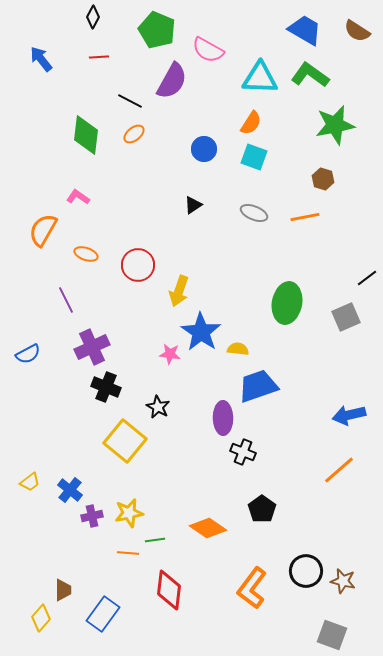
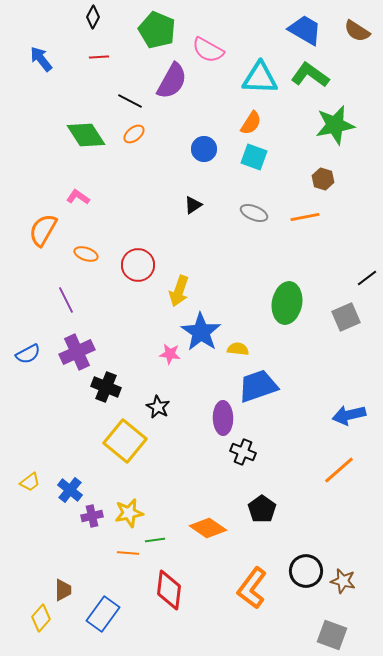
green diamond at (86, 135): rotated 39 degrees counterclockwise
purple cross at (92, 347): moved 15 px left, 5 px down
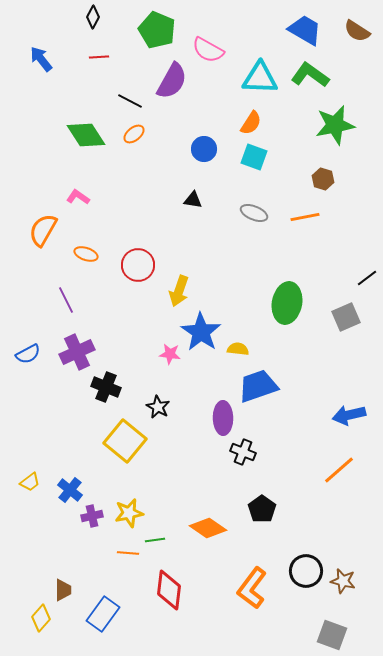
black triangle at (193, 205): moved 5 px up; rotated 42 degrees clockwise
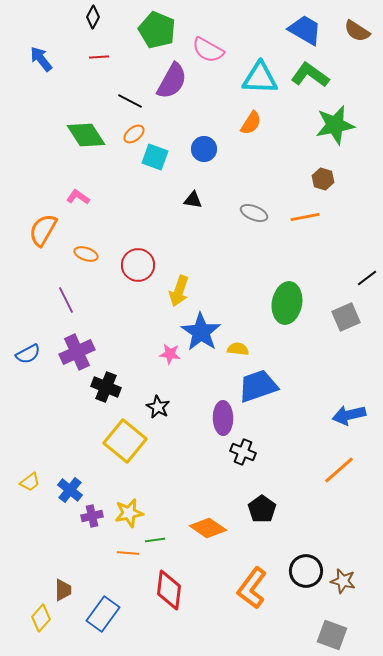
cyan square at (254, 157): moved 99 px left
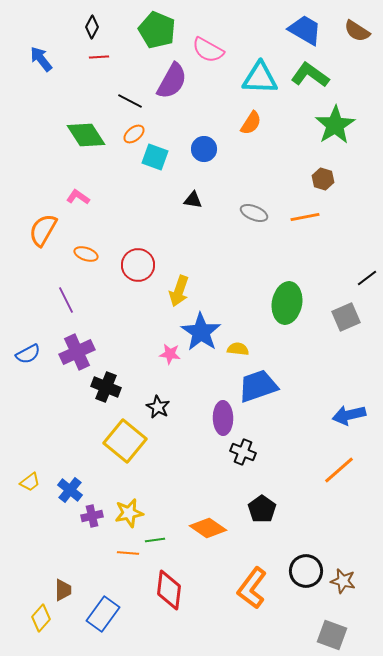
black diamond at (93, 17): moved 1 px left, 10 px down
green star at (335, 125): rotated 21 degrees counterclockwise
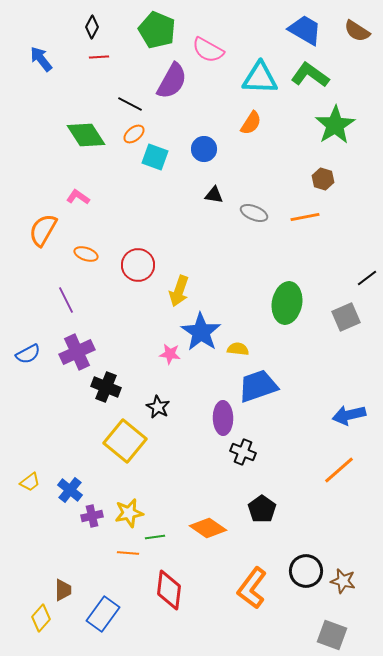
black line at (130, 101): moved 3 px down
black triangle at (193, 200): moved 21 px right, 5 px up
green line at (155, 540): moved 3 px up
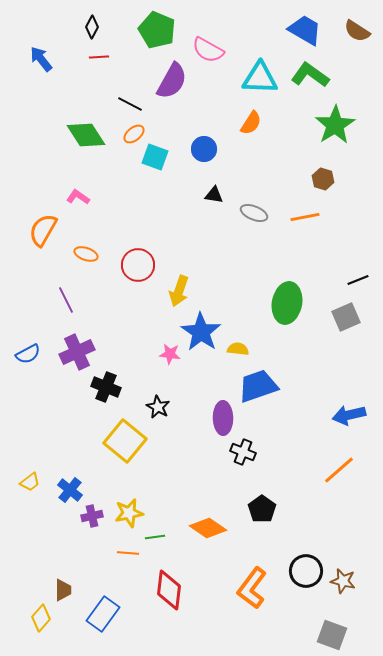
black line at (367, 278): moved 9 px left, 2 px down; rotated 15 degrees clockwise
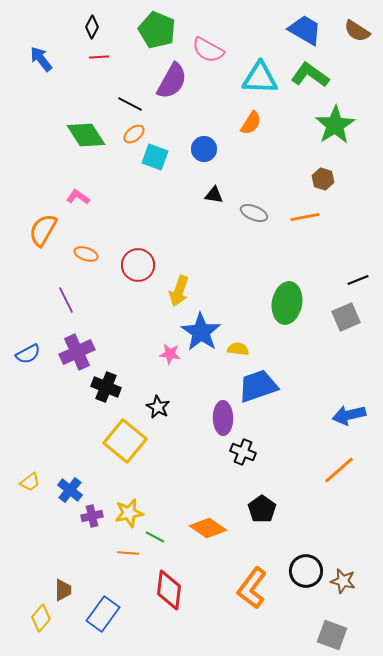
green line at (155, 537): rotated 36 degrees clockwise
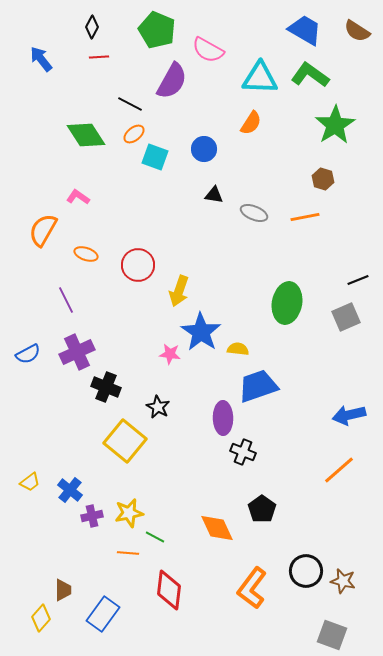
orange diamond at (208, 528): moved 9 px right; rotated 30 degrees clockwise
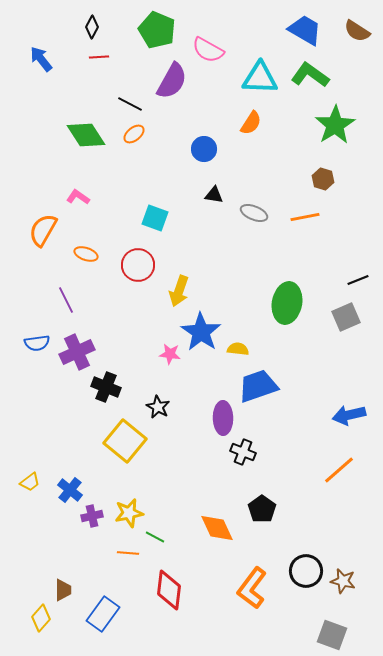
cyan square at (155, 157): moved 61 px down
blue semicircle at (28, 354): moved 9 px right, 11 px up; rotated 20 degrees clockwise
